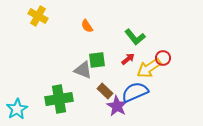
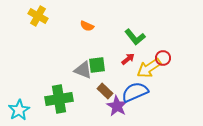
orange semicircle: rotated 32 degrees counterclockwise
green square: moved 5 px down
cyan star: moved 2 px right, 1 px down
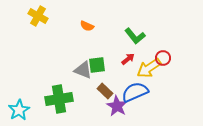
green L-shape: moved 1 px up
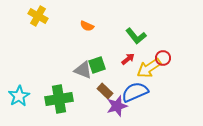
green L-shape: moved 1 px right
green square: rotated 12 degrees counterclockwise
purple star: rotated 25 degrees clockwise
cyan star: moved 14 px up
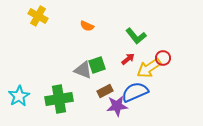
brown rectangle: rotated 70 degrees counterclockwise
purple star: rotated 10 degrees clockwise
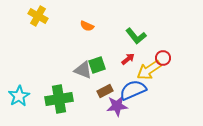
yellow arrow: moved 2 px down
blue semicircle: moved 2 px left, 2 px up
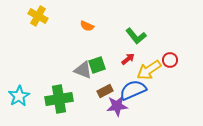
red circle: moved 7 px right, 2 px down
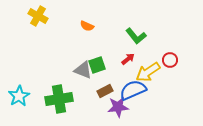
yellow arrow: moved 1 px left, 2 px down
purple star: moved 1 px right, 1 px down
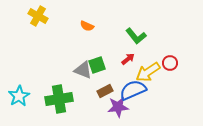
red circle: moved 3 px down
